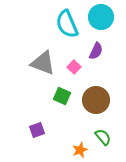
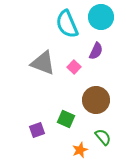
green square: moved 4 px right, 23 px down
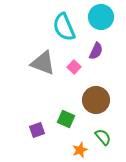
cyan semicircle: moved 3 px left, 3 px down
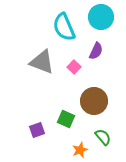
gray triangle: moved 1 px left, 1 px up
brown circle: moved 2 px left, 1 px down
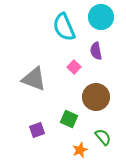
purple semicircle: rotated 144 degrees clockwise
gray triangle: moved 8 px left, 17 px down
brown circle: moved 2 px right, 4 px up
green square: moved 3 px right
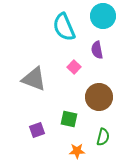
cyan circle: moved 2 px right, 1 px up
purple semicircle: moved 1 px right, 1 px up
brown circle: moved 3 px right
green square: rotated 12 degrees counterclockwise
green semicircle: rotated 54 degrees clockwise
orange star: moved 3 px left, 1 px down; rotated 21 degrees clockwise
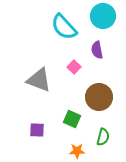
cyan semicircle: rotated 20 degrees counterclockwise
gray triangle: moved 5 px right, 1 px down
green square: moved 3 px right; rotated 12 degrees clockwise
purple square: rotated 21 degrees clockwise
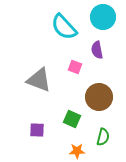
cyan circle: moved 1 px down
pink square: moved 1 px right; rotated 24 degrees counterclockwise
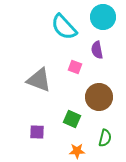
purple square: moved 2 px down
green semicircle: moved 2 px right, 1 px down
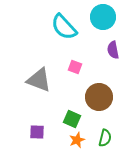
purple semicircle: moved 16 px right
orange star: moved 11 px up; rotated 21 degrees counterclockwise
